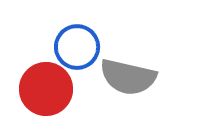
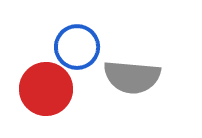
gray semicircle: moved 4 px right; rotated 8 degrees counterclockwise
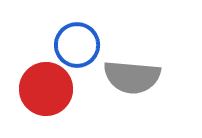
blue circle: moved 2 px up
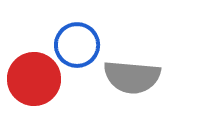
red circle: moved 12 px left, 10 px up
